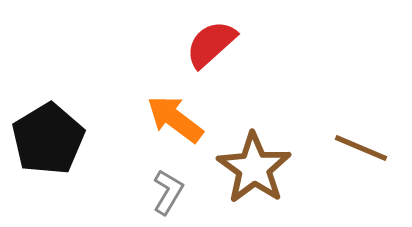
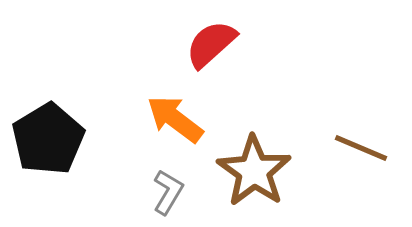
brown star: moved 3 px down
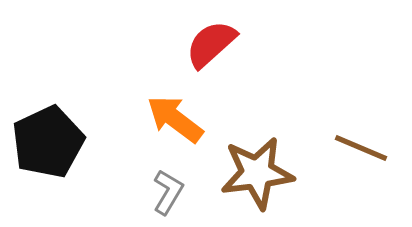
black pentagon: moved 3 px down; rotated 6 degrees clockwise
brown star: moved 3 px right, 2 px down; rotated 30 degrees clockwise
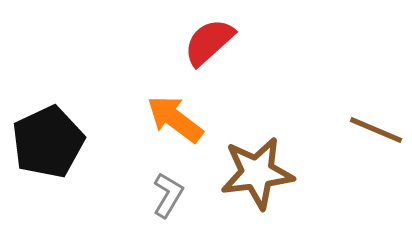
red semicircle: moved 2 px left, 2 px up
brown line: moved 15 px right, 18 px up
gray L-shape: moved 3 px down
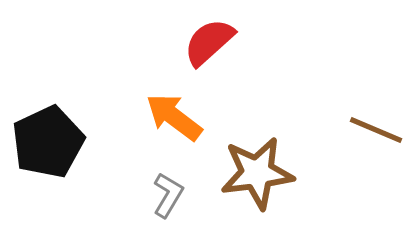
orange arrow: moved 1 px left, 2 px up
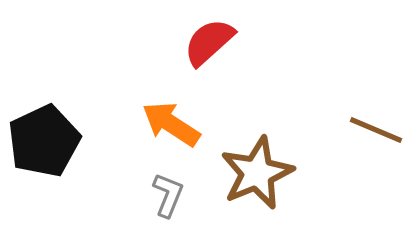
orange arrow: moved 3 px left, 7 px down; rotated 4 degrees counterclockwise
black pentagon: moved 4 px left, 1 px up
brown star: rotated 16 degrees counterclockwise
gray L-shape: rotated 9 degrees counterclockwise
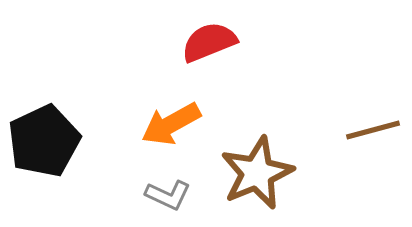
red semicircle: rotated 20 degrees clockwise
orange arrow: rotated 62 degrees counterclockwise
brown line: moved 3 px left; rotated 38 degrees counterclockwise
gray L-shape: rotated 93 degrees clockwise
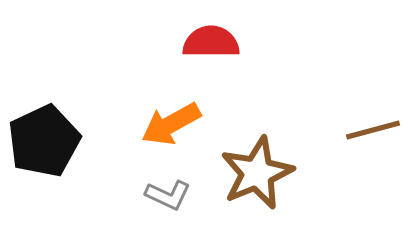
red semicircle: moved 2 px right; rotated 22 degrees clockwise
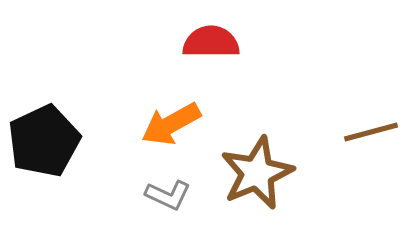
brown line: moved 2 px left, 2 px down
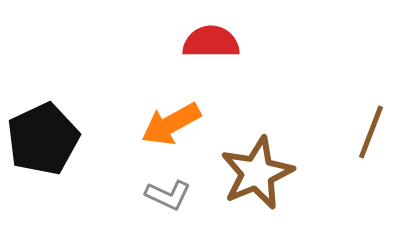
brown line: rotated 54 degrees counterclockwise
black pentagon: moved 1 px left, 2 px up
